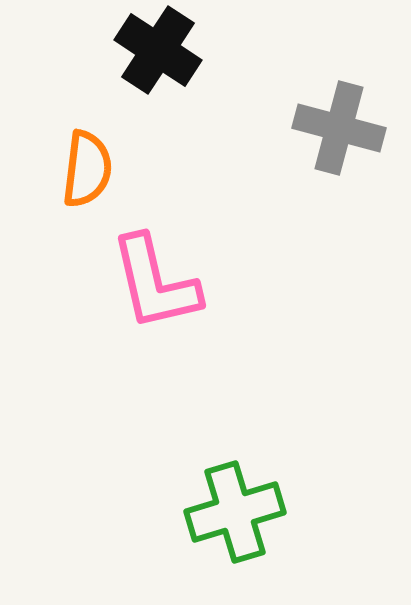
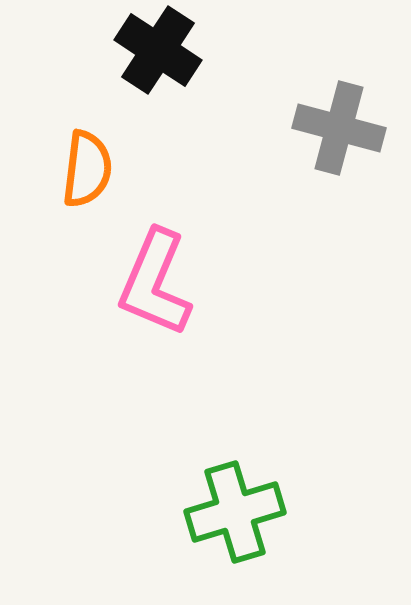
pink L-shape: rotated 36 degrees clockwise
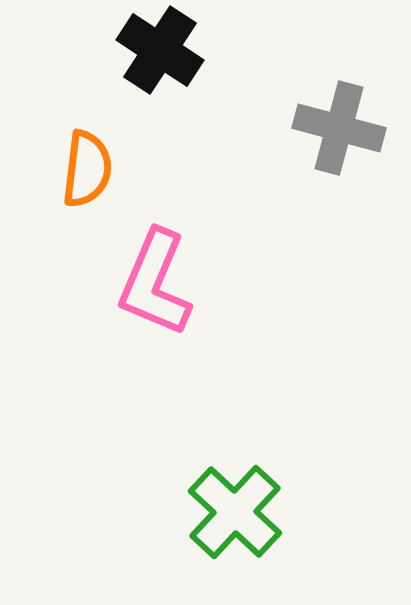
black cross: moved 2 px right
green cross: rotated 30 degrees counterclockwise
